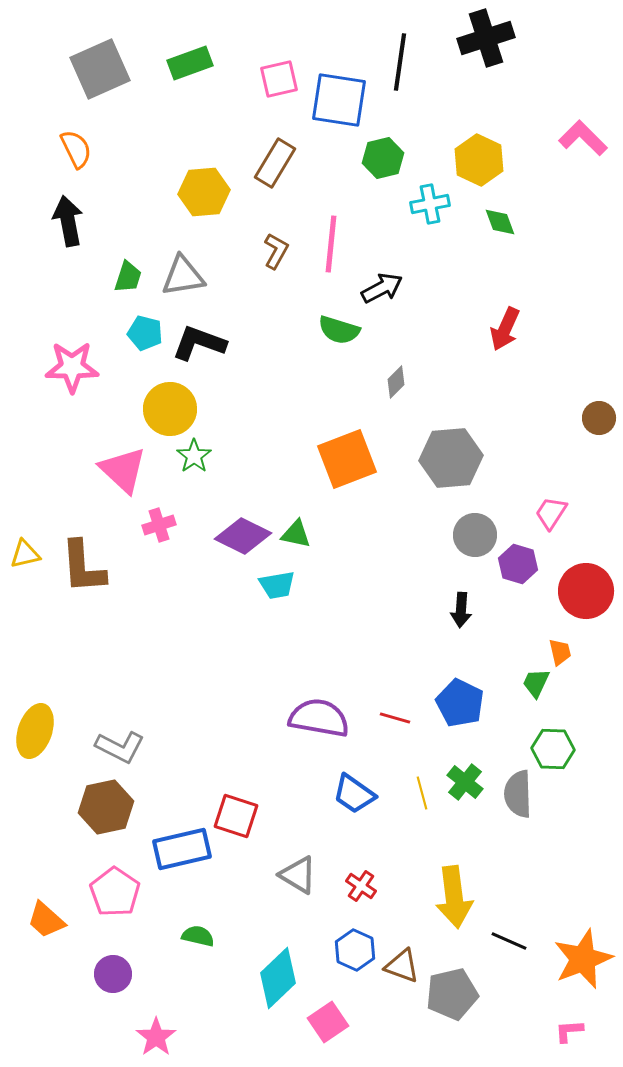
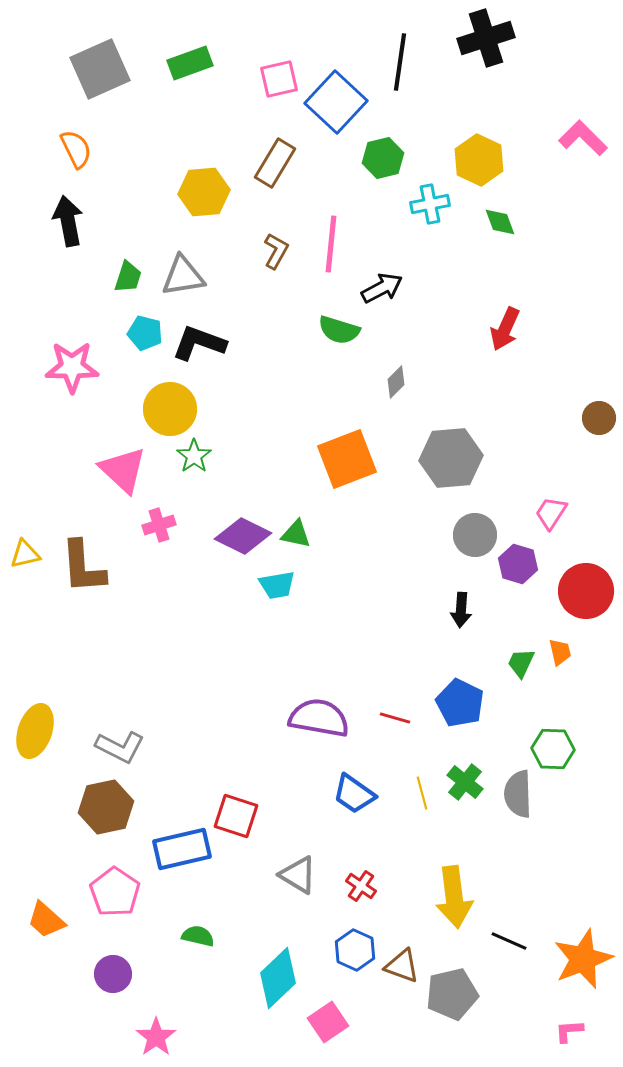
blue square at (339, 100): moved 3 px left, 2 px down; rotated 34 degrees clockwise
green trapezoid at (536, 683): moved 15 px left, 20 px up
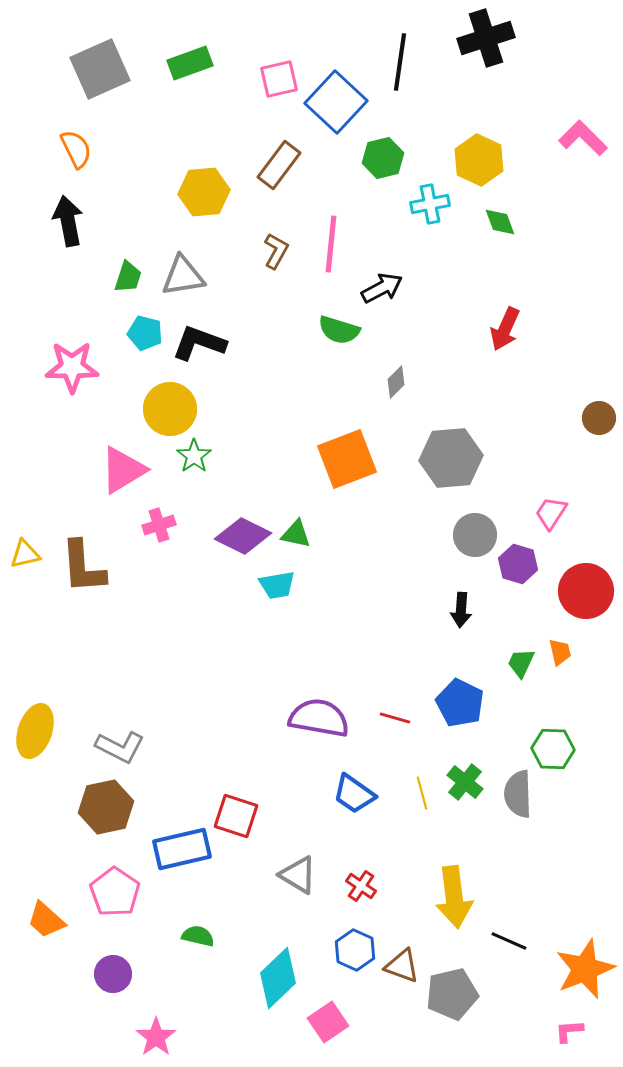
brown rectangle at (275, 163): moved 4 px right, 2 px down; rotated 6 degrees clockwise
pink triangle at (123, 470): rotated 46 degrees clockwise
orange star at (583, 959): moved 2 px right, 10 px down
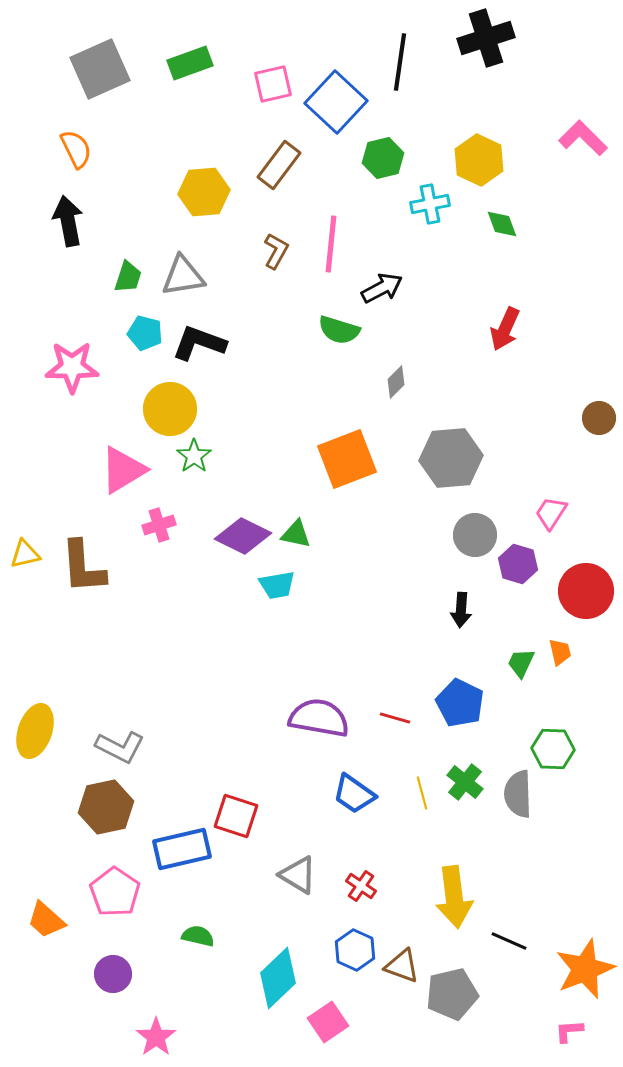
pink square at (279, 79): moved 6 px left, 5 px down
green diamond at (500, 222): moved 2 px right, 2 px down
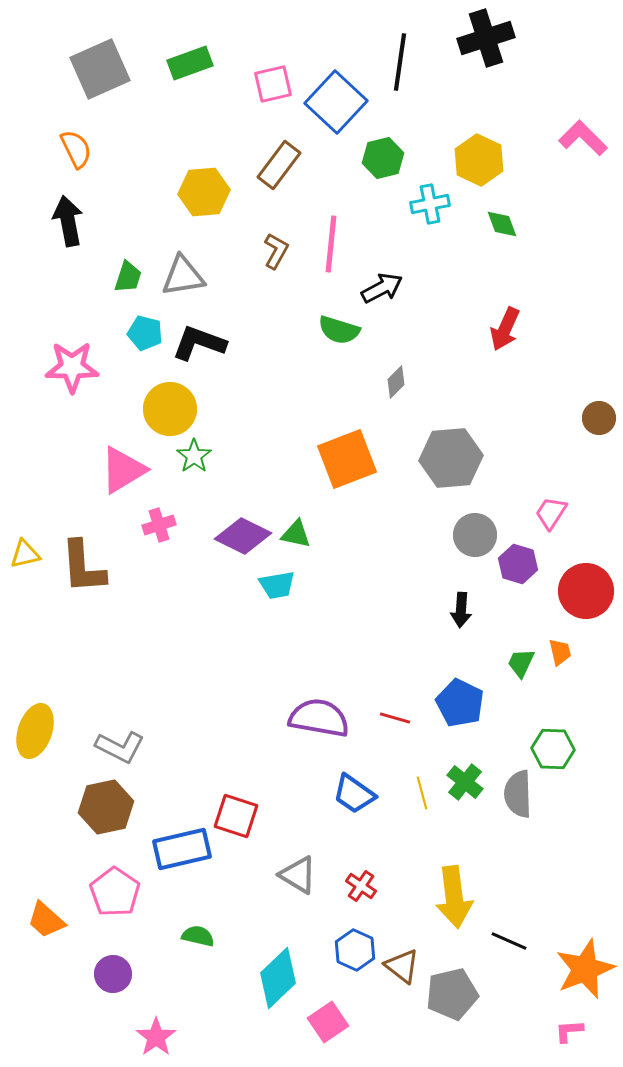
brown triangle at (402, 966): rotated 18 degrees clockwise
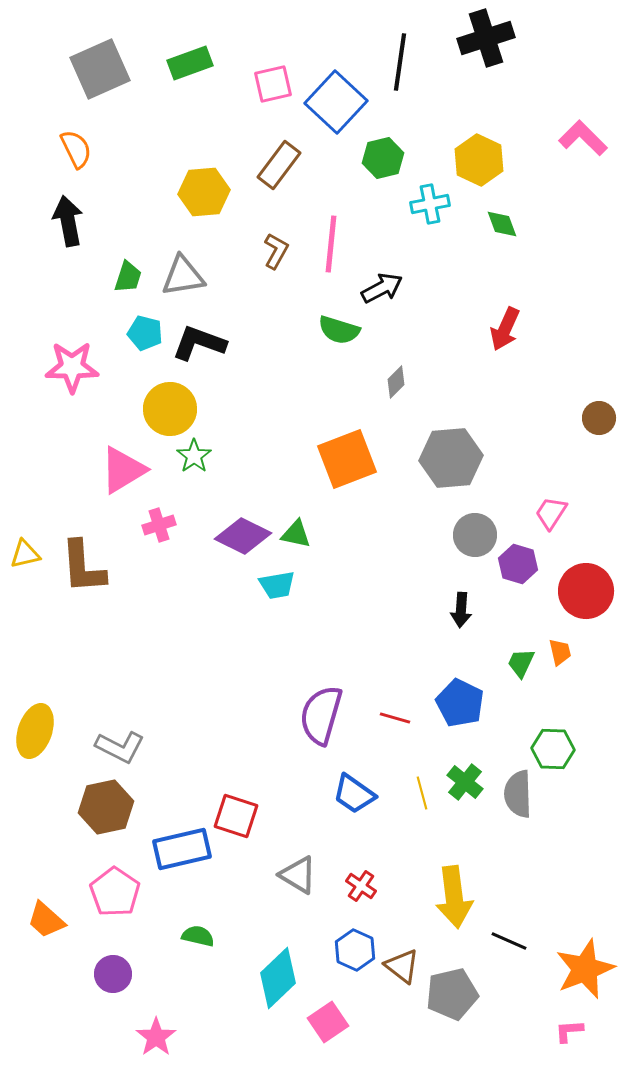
purple semicircle at (319, 718): moved 2 px right, 3 px up; rotated 84 degrees counterclockwise
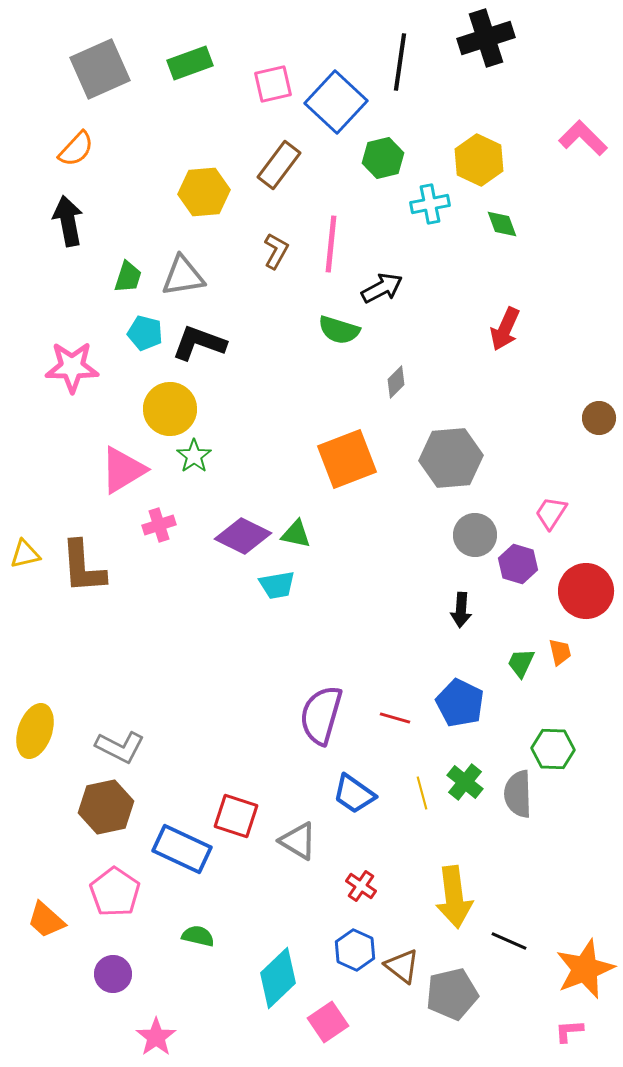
orange semicircle at (76, 149): rotated 69 degrees clockwise
blue rectangle at (182, 849): rotated 38 degrees clockwise
gray triangle at (298, 875): moved 34 px up
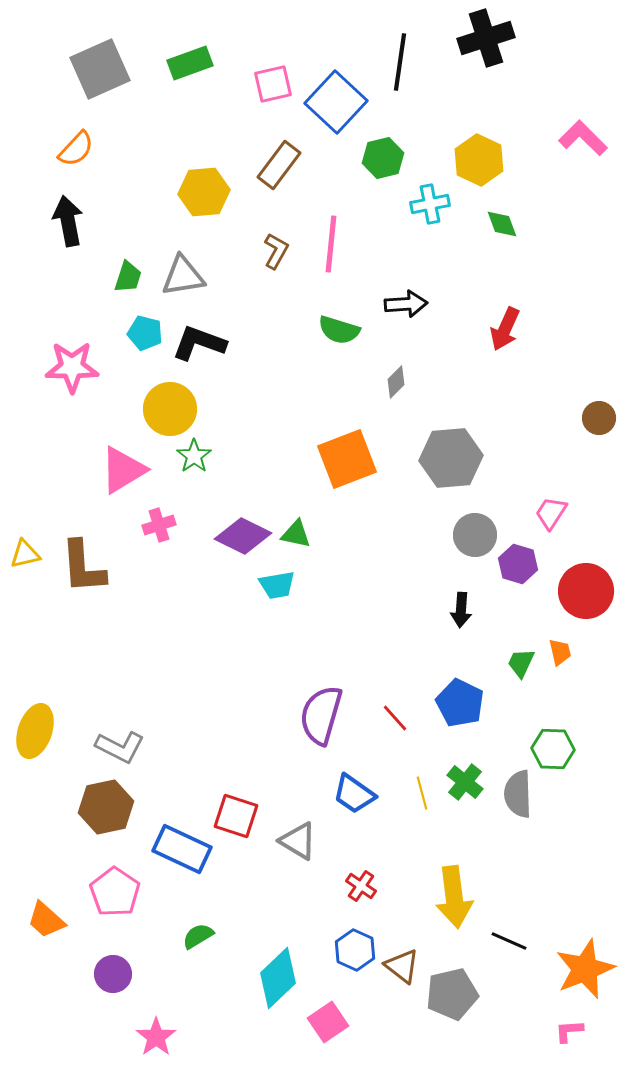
black arrow at (382, 288): moved 24 px right, 16 px down; rotated 24 degrees clockwise
red line at (395, 718): rotated 32 degrees clockwise
green semicircle at (198, 936): rotated 44 degrees counterclockwise
